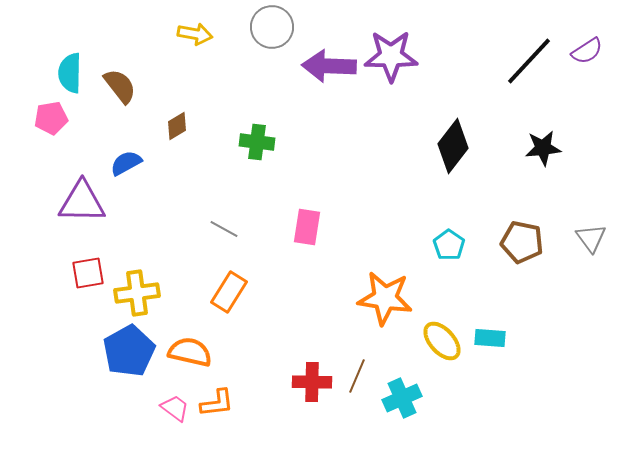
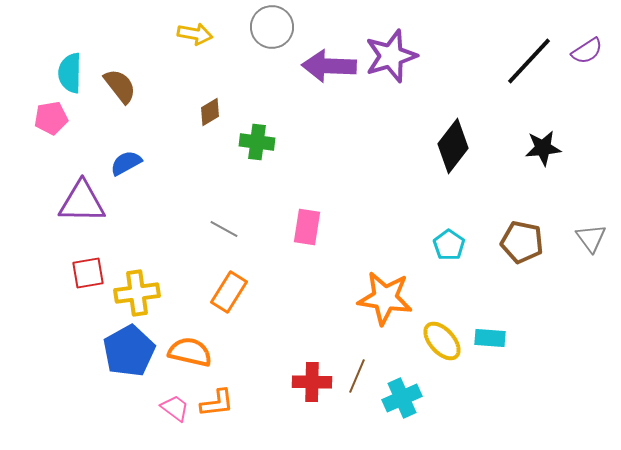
purple star: rotated 18 degrees counterclockwise
brown diamond: moved 33 px right, 14 px up
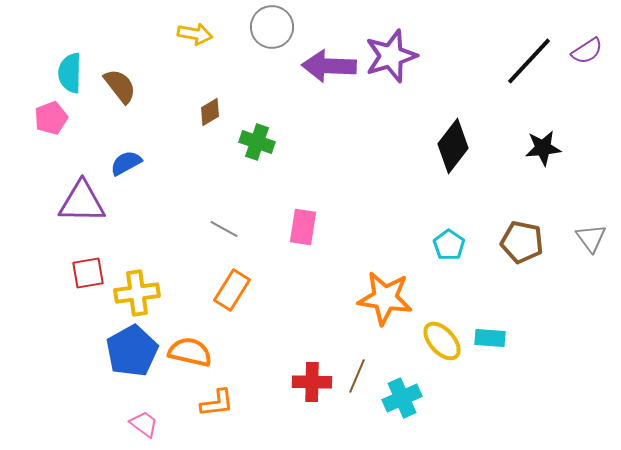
pink pentagon: rotated 12 degrees counterclockwise
green cross: rotated 12 degrees clockwise
pink rectangle: moved 4 px left
orange rectangle: moved 3 px right, 2 px up
blue pentagon: moved 3 px right
pink trapezoid: moved 31 px left, 16 px down
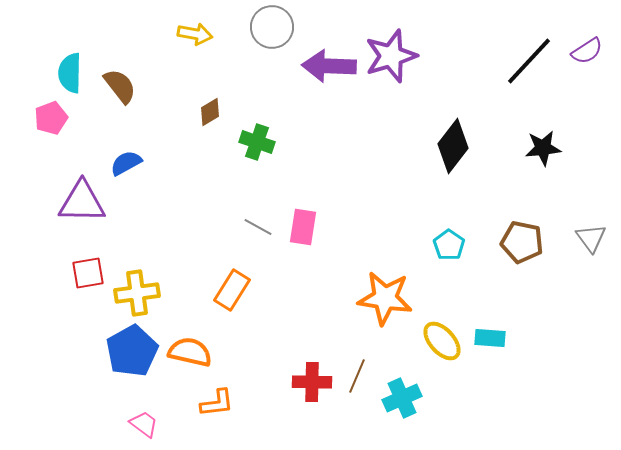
gray line: moved 34 px right, 2 px up
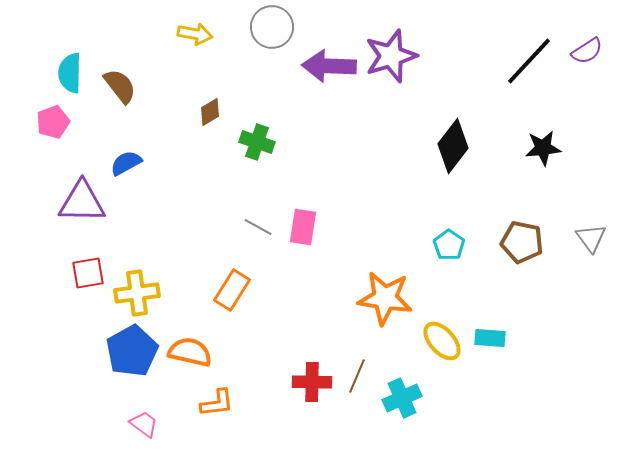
pink pentagon: moved 2 px right, 4 px down
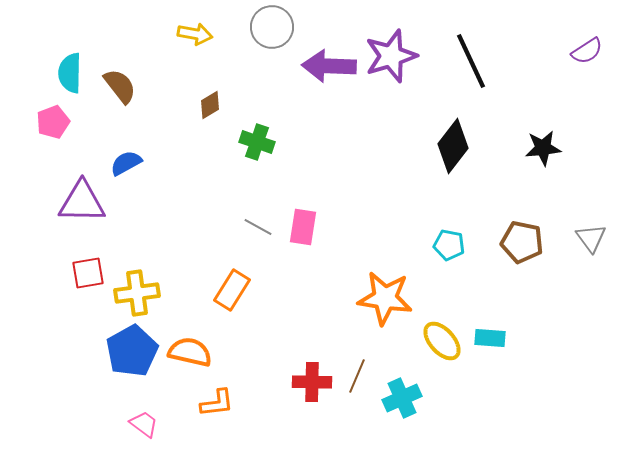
black line: moved 58 px left; rotated 68 degrees counterclockwise
brown diamond: moved 7 px up
cyan pentagon: rotated 24 degrees counterclockwise
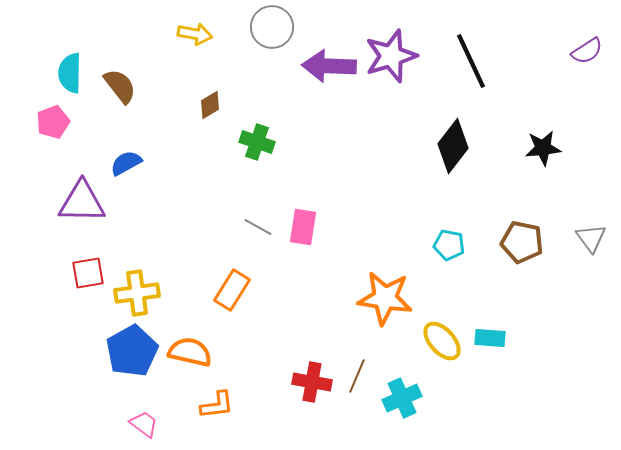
red cross: rotated 9 degrees clockwise
orange L-shape: moved 2 px down
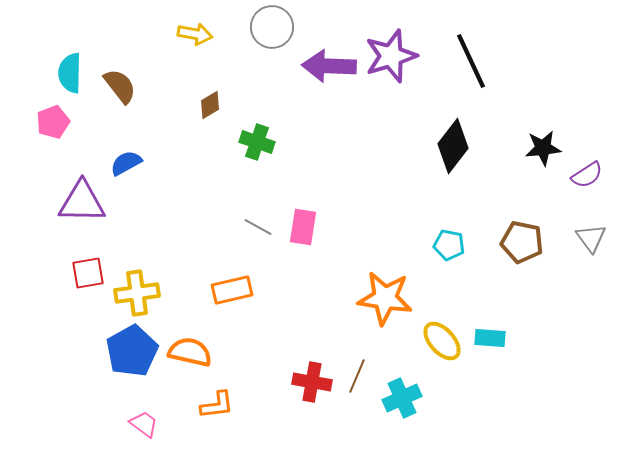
purple semicircle: moved 124 px down
orange rectangle: rotated 45 degrees clockwise
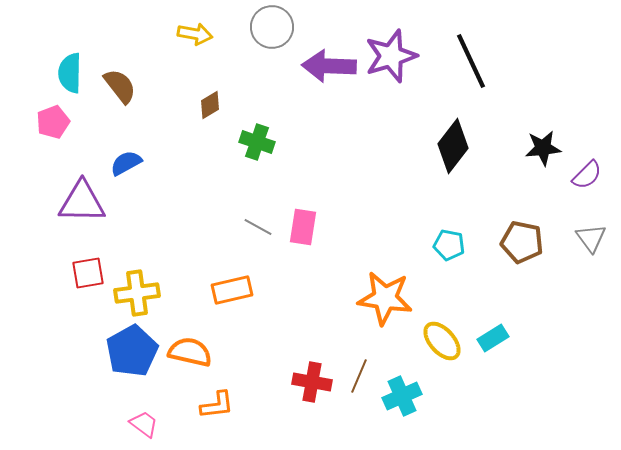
purple semicircle: rotated 12 degrees counterclockwise
cyan rectangle: moved 3 px right; rotated 36 degrees counterclockwise
brown line: moved 2 px right
cyan cross: moved 2 px up
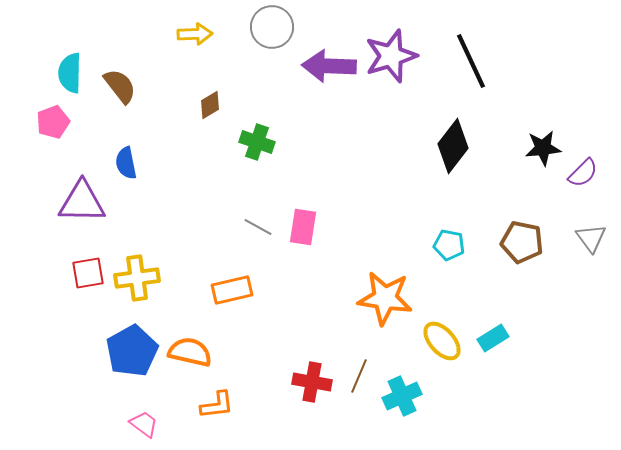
yellow arrow: rotated 12 degrees counterclockwise
blue semicircle: rotated 72 degrees counterclockwise
purple semicircle: moved 4 px left, 2 px up
yellow cross: moved 15 px up
